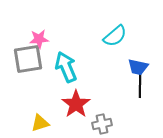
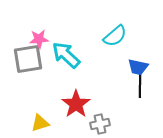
cyan arrow: moved 12 px up; rotated 24 degrees counterclockwise
gray cross: moved 2 px left
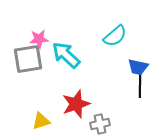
red star: rotated 16 degrees clockwise
yellow triangle: moved 1 px right, 2 px up
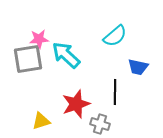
black line: moved 25 px left, 7 px down
gray cross: rotated 30 degrees clockwise
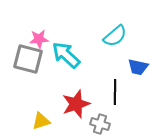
gray square: rotated 24 degrees clockwise
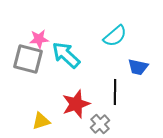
gray cross: rotated 30 degrees clockwise
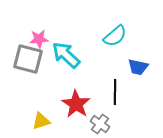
red star: rotated 20 degrees counterclockwise
gray cross: rotated 12 degrees counterclockwise
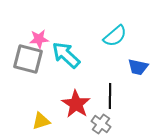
black line: moved 5 px left, 4 px down
gray cross: moved 1 px right
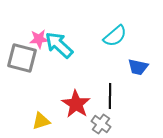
cyan arrow: moved 7 px left, 10 px up
gray square: moved 6 px left, 1 px up
